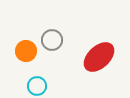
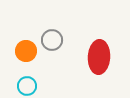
red ellipse: rotated 44 degrees counterclockwise
cyan circle: moved 10 px left
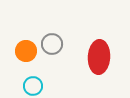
gray circle: moved 4 px down
cyan circle: moved 6 px right
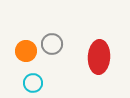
cyan circle: moved 3 px up
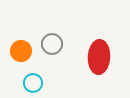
orange circle: moved 5 px left
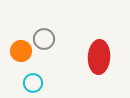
gray circle: moved 8 px left, 5 px up
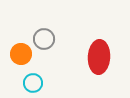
orange circle: moved 3 px down
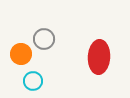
cyan circle: moved 2 px up
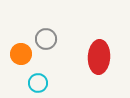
gray circle: moved 2 px right
cyan circle: moved 5 px right, 2 px down
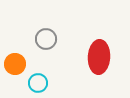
orange circle: moved 6 px left, 10 px down
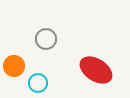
red ellipse: moved 3 px left, 13 px down; rotated 60 degrees counterclockwise
orange circle: moved 1 px left, 2 px down
